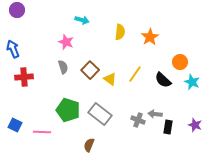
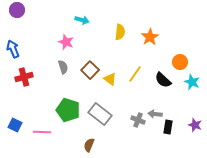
red cross: rotated 12 degrees counterclockwise
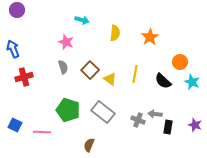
yellow semicircle: moved 5 px left, 1 px down
yellow line: rotated 24 degrees counterclockwise
black semicircle: moved 1 px down
gray rectangle: moved 3 px right, 2 px up
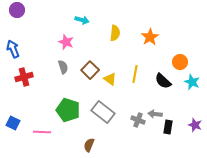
blue square: moved 2 px left, 2 px up
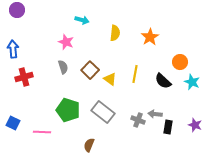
blue arrow: rotated 18 degrees clockwise
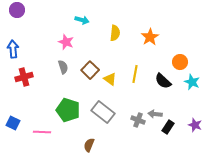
black rectangle: rotated 24 degrees clockwise
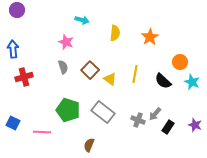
gray arrow: rotated 56 degrees counterclockwise
